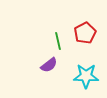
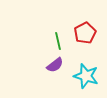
purple semicircle: moved 6 px right
cyan star: rotated 15 degrees clockwise
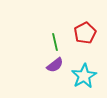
green line: moved 3 px left, 1 px down
cyan star: moved 2 px left; rotated 25 degrees clockwise
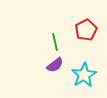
red pentagon: moved 1 px right, 3 px up
cyan star: moved 1 px up
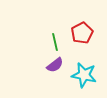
red pentagon: moved 4 px left, 3 px down
cyan star: rotated 30 degrees counterclockwise
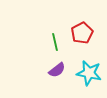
purple semicircle: moved 2 px right, 5 px down
cyan star: moved 5 px right, 2 px up
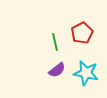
cyan star: moved 3 px left
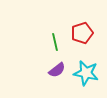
red pentagon: rotated 10 degrees clockwise
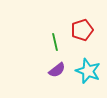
red pentagon: moved 3 px up
cyan star: moved 2 px right, 2 px up; rotated 10 degrees clockwise
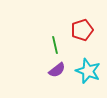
green line: moved 3 px down
